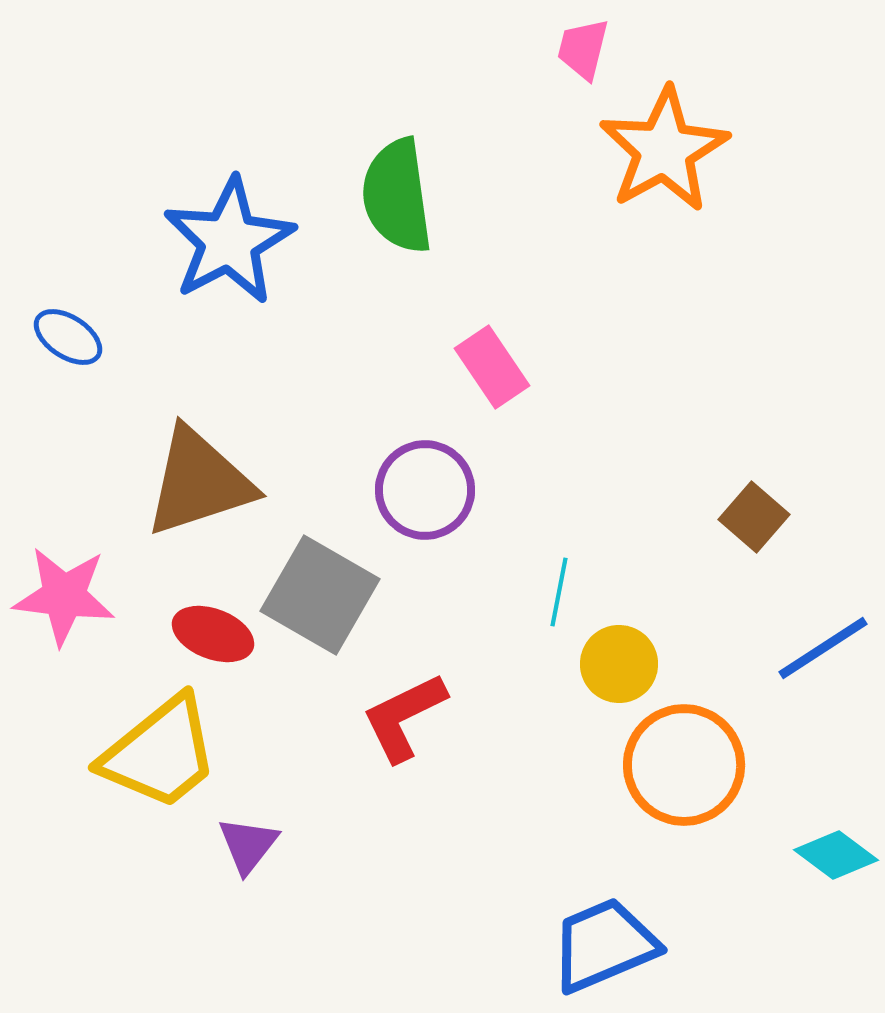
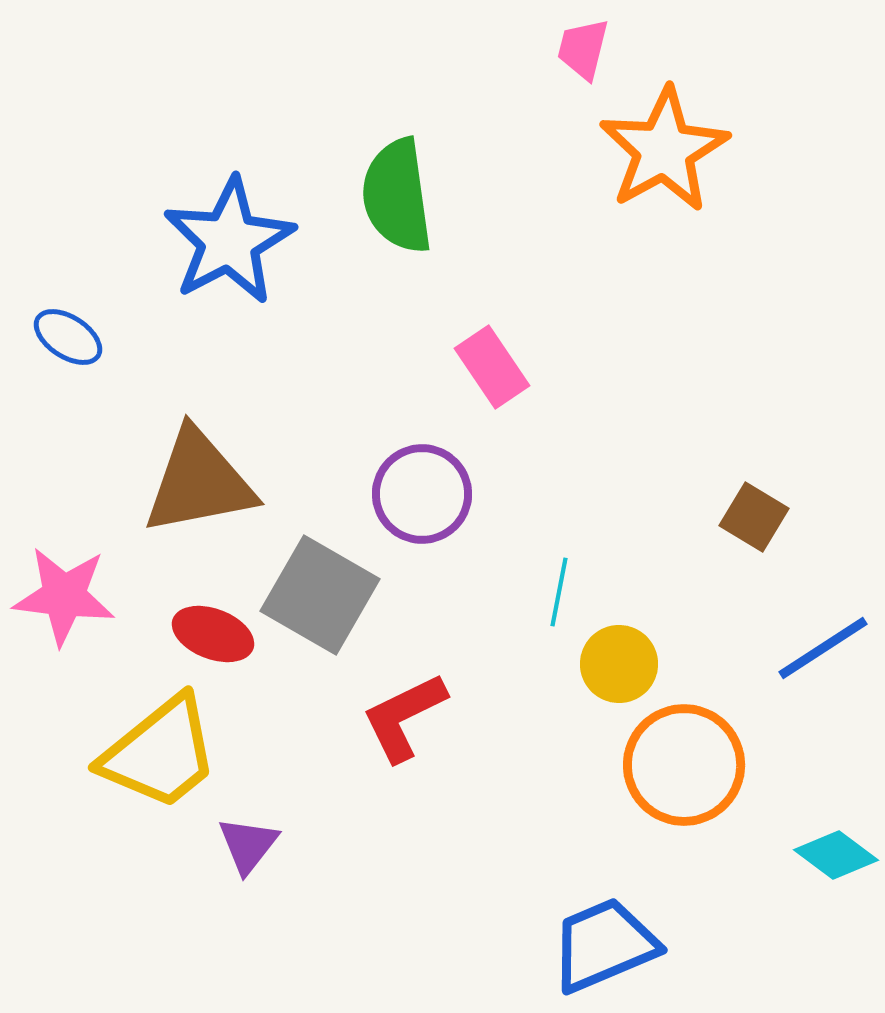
brown triangle: rotated 7 degrees clockwise
purple circle: moved 3 px left, 4 px down
brown square: rotated 10 degrees counterclockwise
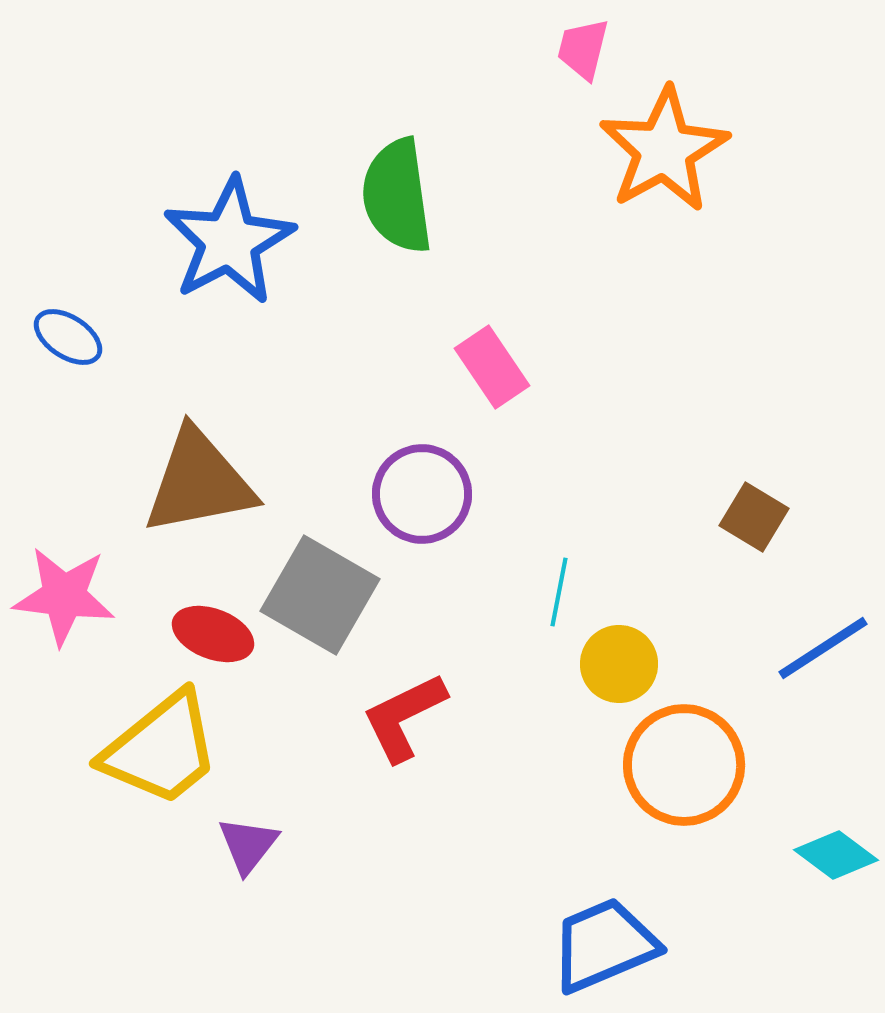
yellow trapezoid: moved 1 px right, 4 px up
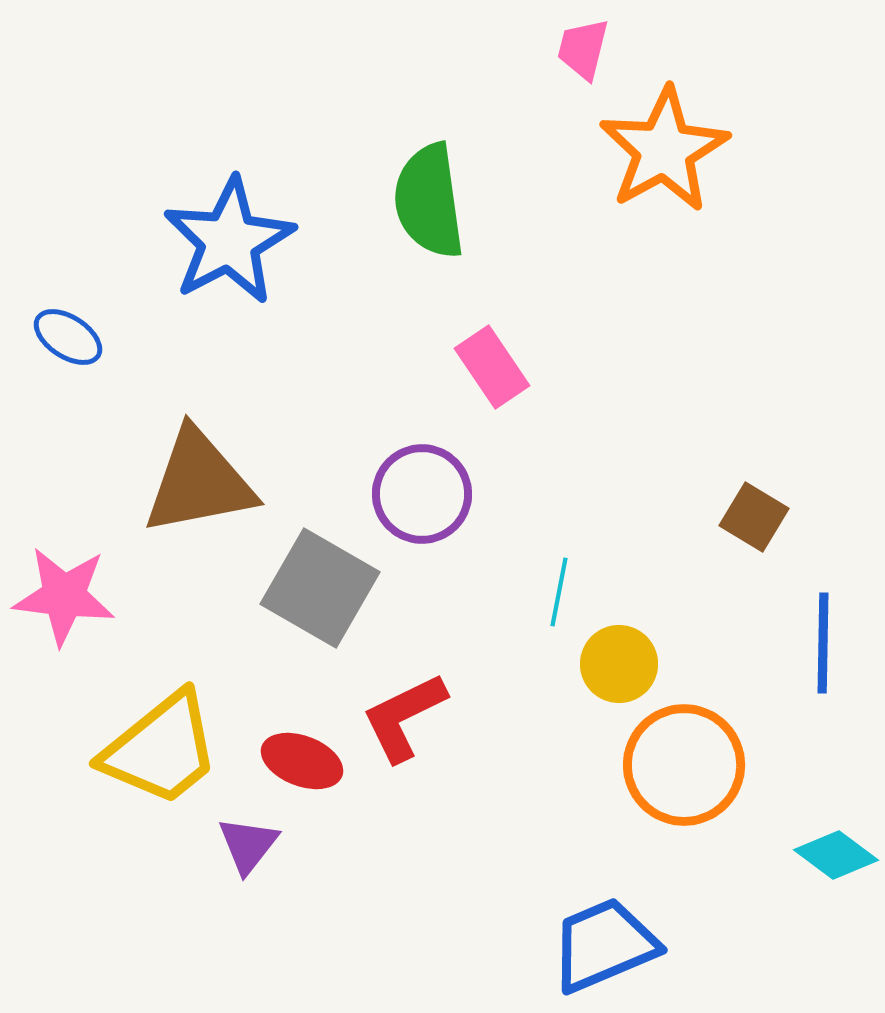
green semicircle: moved 32 px right, 5 px down
gray square: moved 7 px up
red ellipse: moved 89 px right, 127 px down
blue line: moved 5 px up; rotated 56 degrees counterclockwise
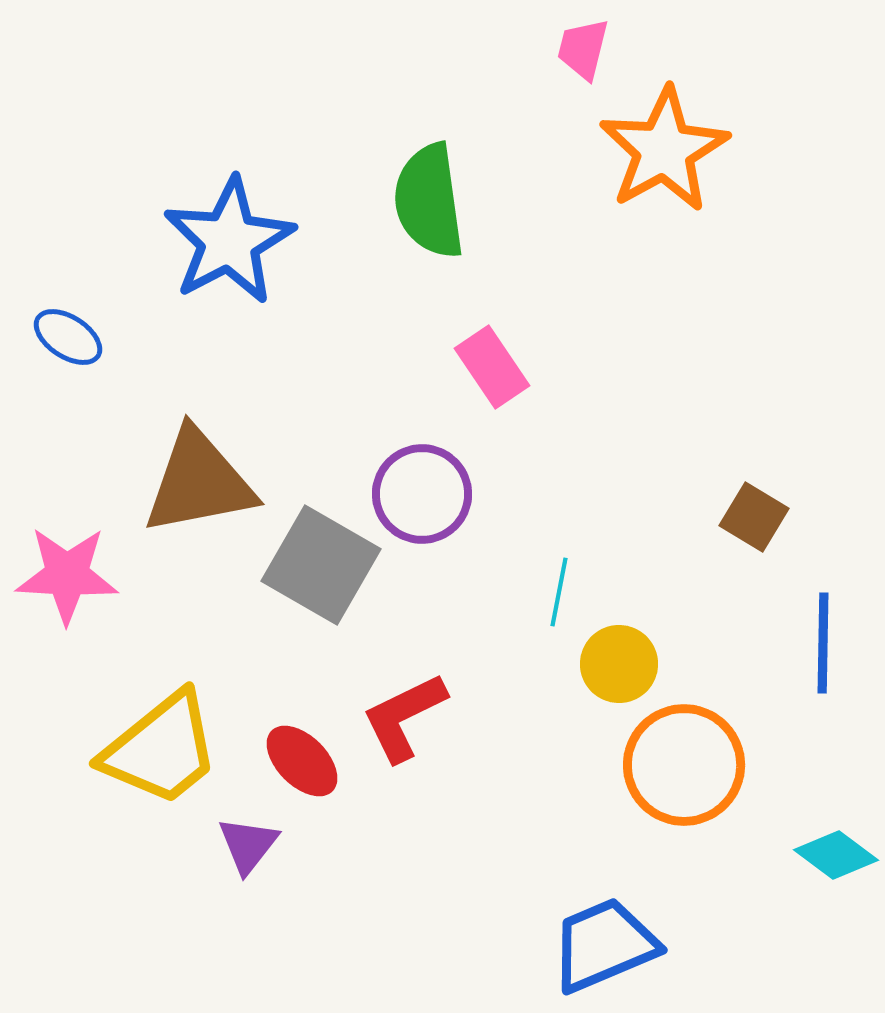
gray square: moved 1 px right, 23 px up
pink star: moved 3 px right, 21 px up; rotated 4 degrees counterclockwise
red ellipse: rotated 24 degrees clockwise
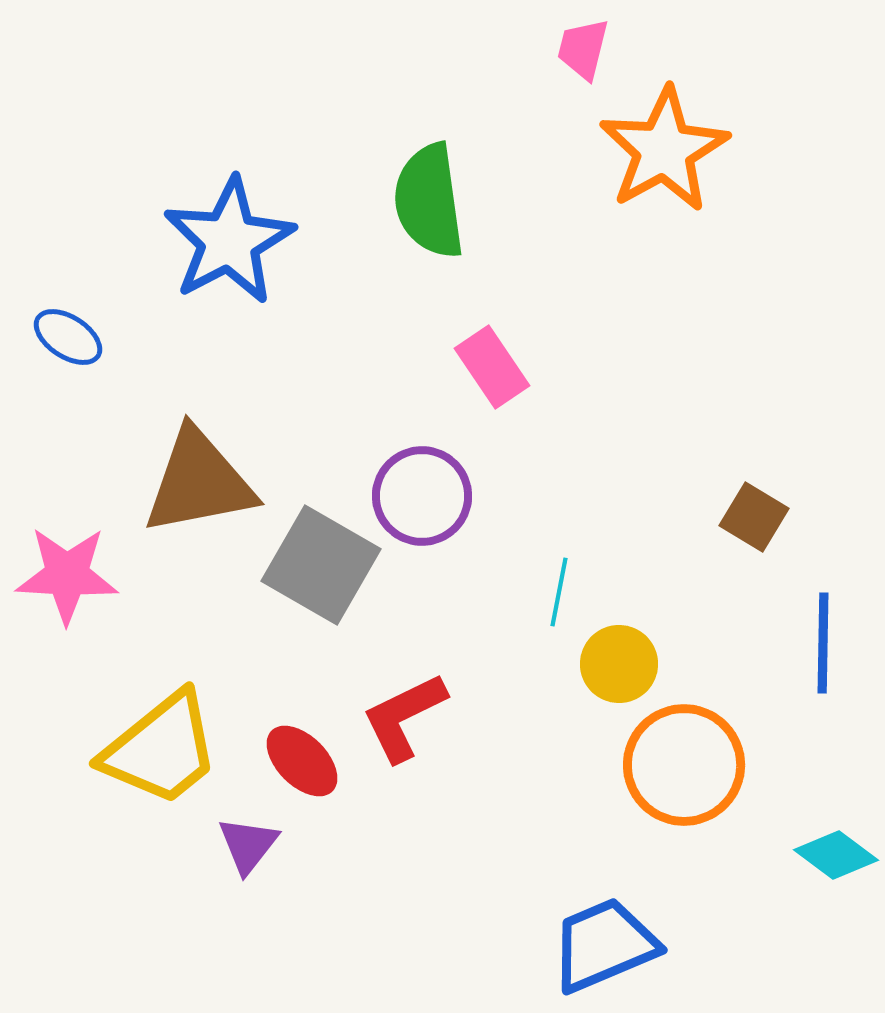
purple circle: moved 2 px down
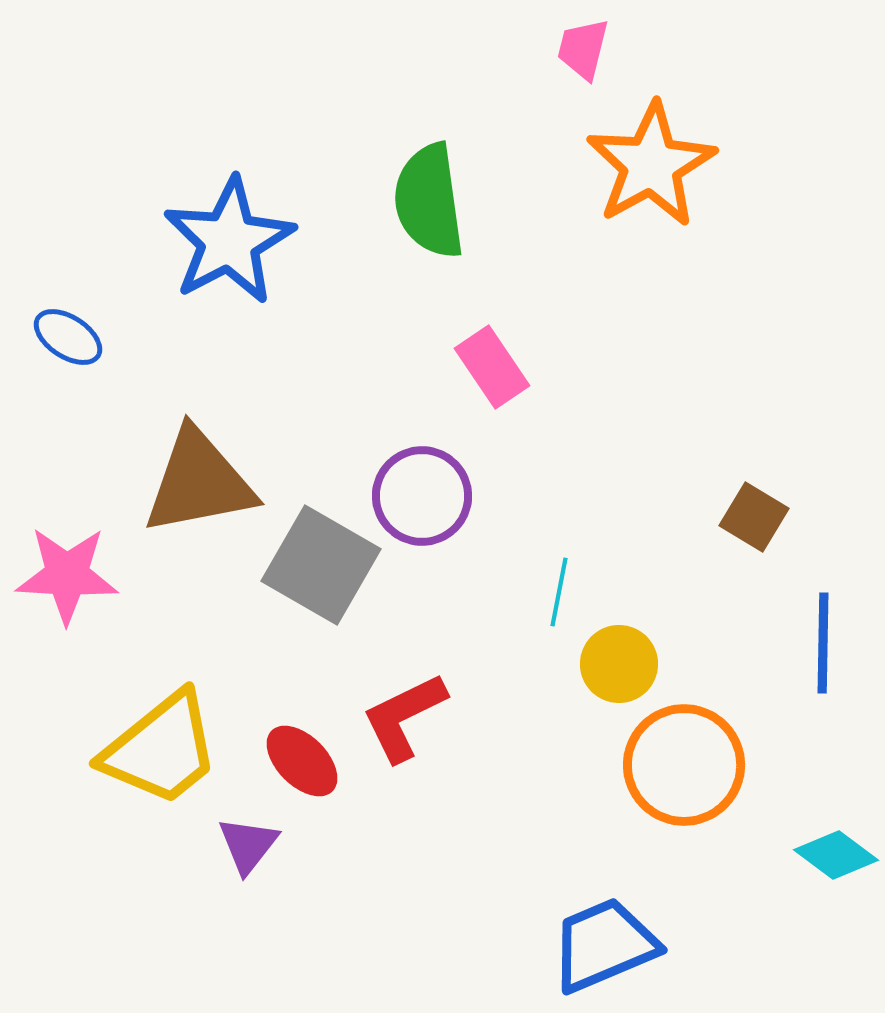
orange star: moved 13 px left, 15 px down
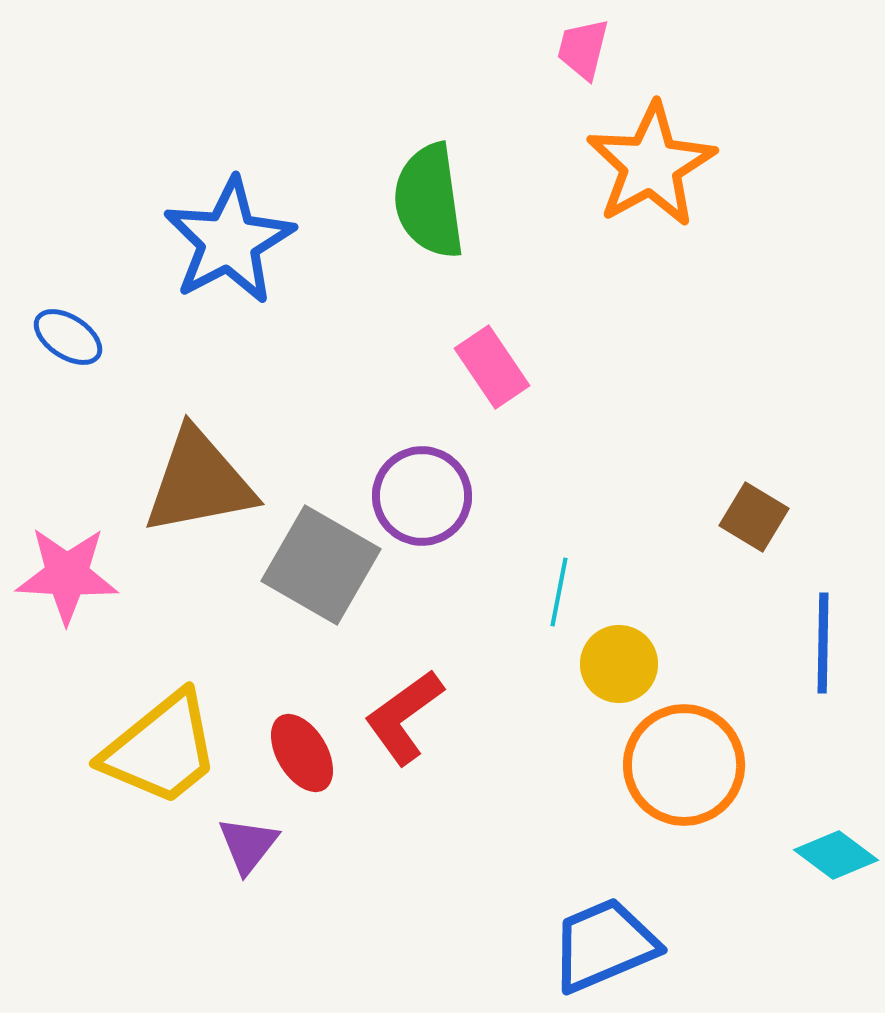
red L-shape: rotated 10 degrees counterclockwise
red ellipse: moved 8 px up; rotated 14 degrees clockwise
